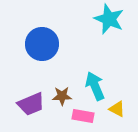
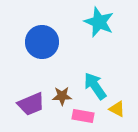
cyan star: moved 10 px left, 3 px down
blue circle: moved 2 px up
cyan arrow: rotated 12 degrees counterclockwise
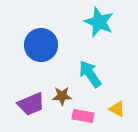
blue circle: moved 1 px left, 3 px down
cyan arrow: moved 5 px left, 12 px up
